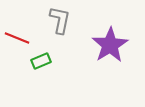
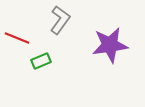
gray L-shape: rotated 24 degrees clockwise
purple star: rotated 24 degrees clockwise
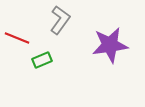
green rectangle: moved 1 px right, 1 px up
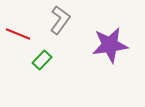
red line: moved 1 px right, 4 px up
green rectangle: rotated 24 degrees counterclockwise
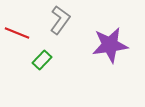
red line: moved 1 px left, 1 px up
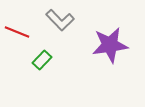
gray L-shape: rotated 100 degrees clockwise
red line: moved 1 px up
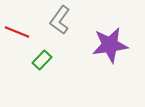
gray L-shape: rotated 80 degrees clockwise
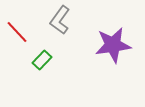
red line: rotated 25 degrees clockwise
purple star: moved 3 px right
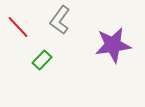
red line: moved 1 px right, 5 px up
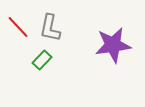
gray L-shape: moved 10 px left, 8 px down; rotated 24 degrees counterclockwise
